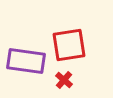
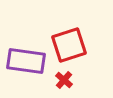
red square: rotated 9 degrees counterclockwise
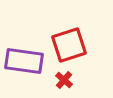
purple rectangle: moved 2 px left
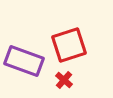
purple rectangle: rotated 12 degrees clockwise
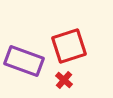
red square: moved 1 px down
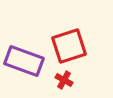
red cross: rotated 12 degrees counterclockwise
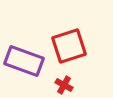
red cross: moved 5 px down
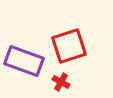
red cross: moved 3 px left, 3 px up
